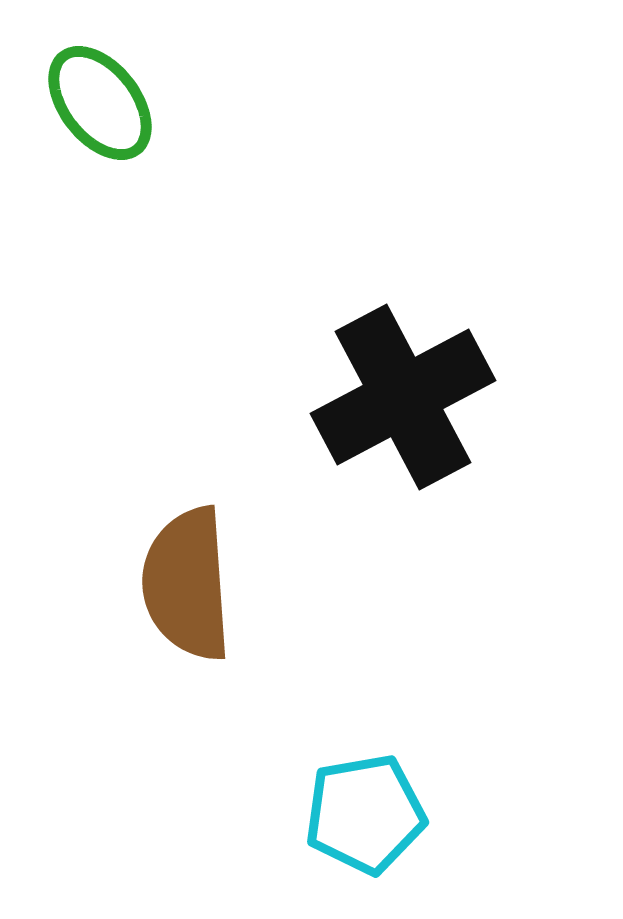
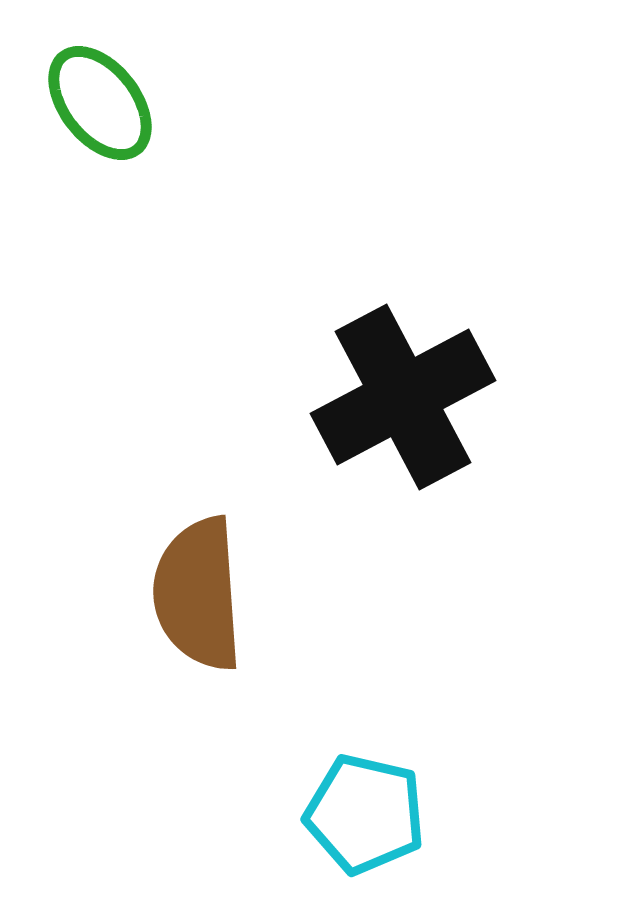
brown semicircle: moved 11 px right, 10 px down
cyan pentagon: rotated 23 degrees clockwise
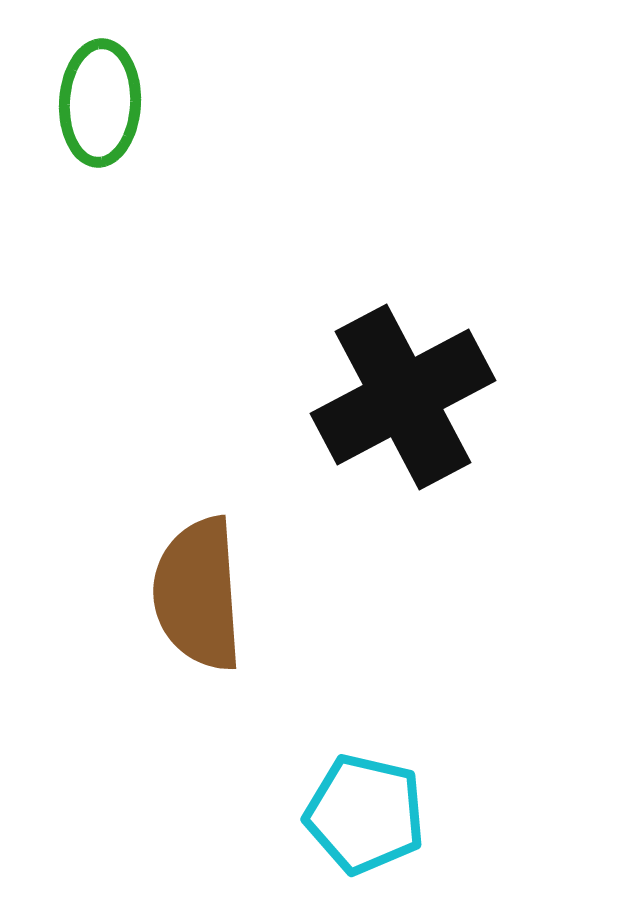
green ellipse: rotated 41 degrees clockwise
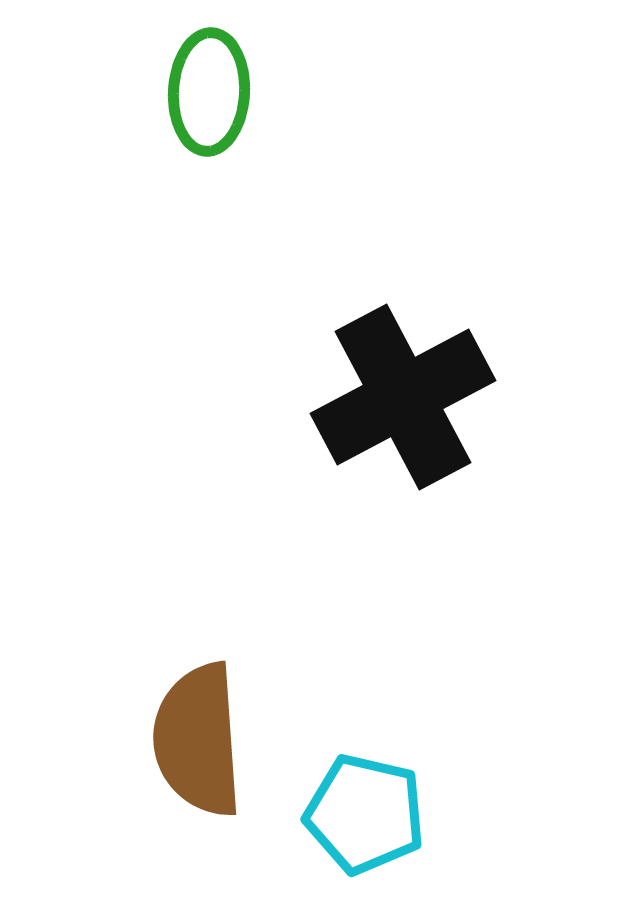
green ellipse: moved 109 px right, 11 px up
brown semicircle: moved 146 px down
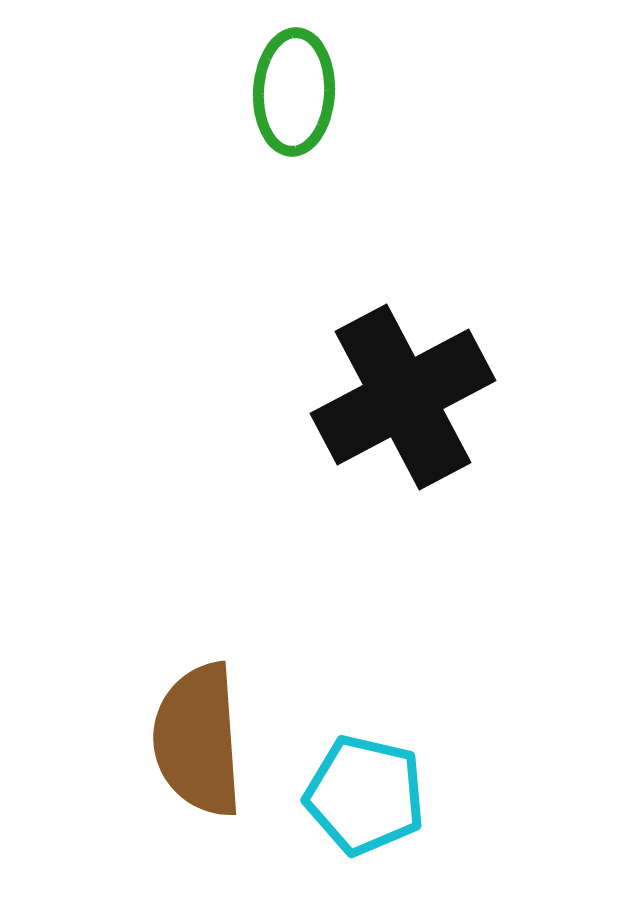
green ellipse: moved 85 px right
cyan pentagon: moved 19 px up
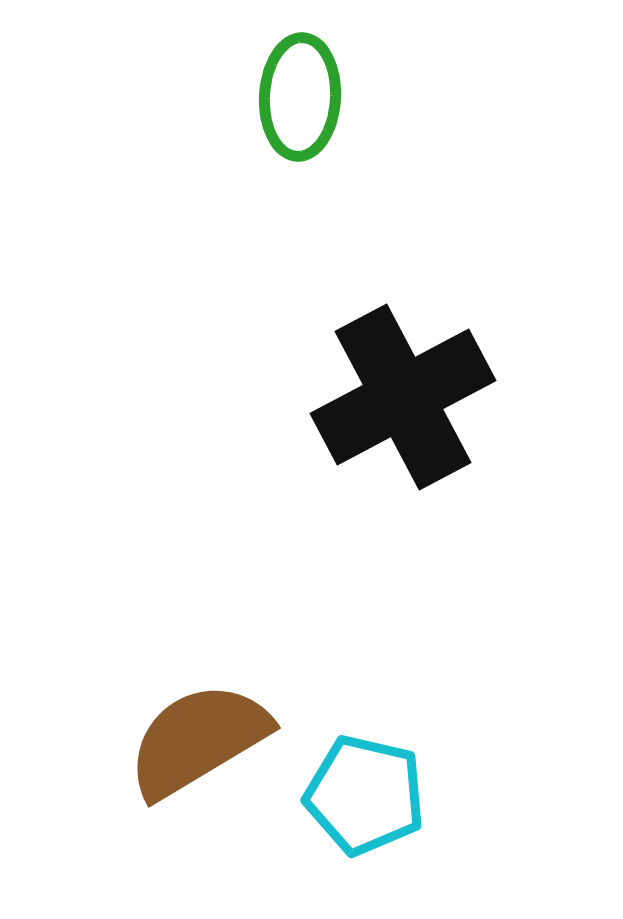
green ellipse: moved 6 px right, 5 px down
brown semicircle: rotated 63 degrees clockwise
